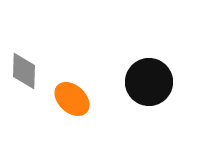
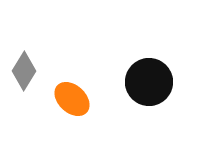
gray diamond: rotated 30 degrees clockwise
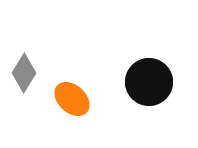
gray diamond: moved 2 px down
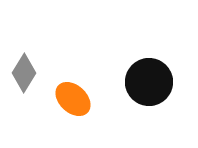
orange ellipse: moved 1 px right
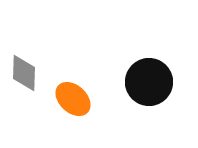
gray diamond: rotated 30 degrees counterclockwise
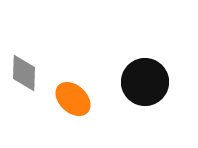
black circle: moved 4 px left
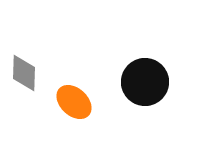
orange ellipse: moved 1 px right, 3 px down
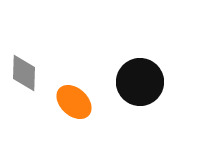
black circle: moved 5 px left
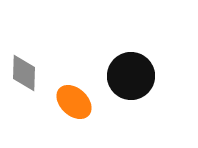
black circle: moved 9 px left, 6 px up
